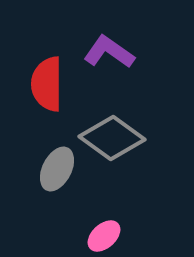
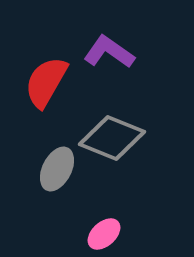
red semicircle: moved 1 px left, 2 px up; rotated 30 degrees clockwise
gray diamond: rotated 14 degrees counterclockwise
pink ellipse: moved 2 px up
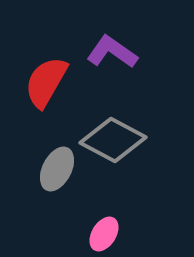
purple L-shape: moved 3 px right
gray diamond: moved 1 px right, 2 px down; rotated 6 degrees clockwise
pink ellipse: rotated 16 degrees counterclockwise
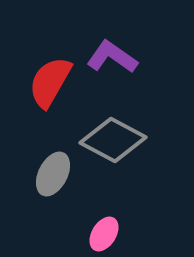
purple L-shape: moved 5 px down
red semicircle: moved 4 px right
gray ellipse: moved 4 px left, 5 px down
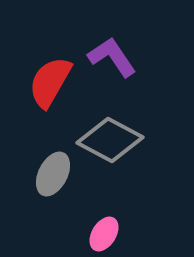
purple L-shape: rotated 21 degrees clockwise
gray diamond: moved 3 px left
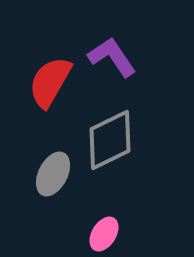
gray diamond: rotated 54 degrees counterclockwise
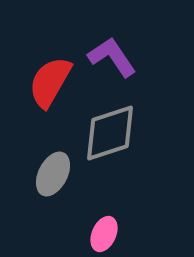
gray diamond: moved 7 px up; rotated 8 degrees clockwise
pink ellipse: rotated 8 degrees counterclockwise
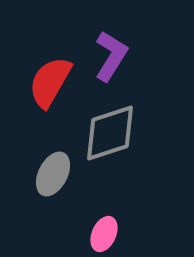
purple L-shape: moved 1 px left, 1 px up; rotated 66 degrees clockwise
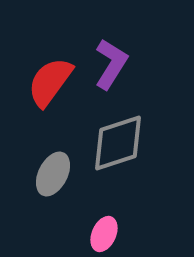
purple L-shape: moved 8 px down
red semicircle: rotated 6 degrees clockwise
gray diamond: moved 8 px right, 10 px down
